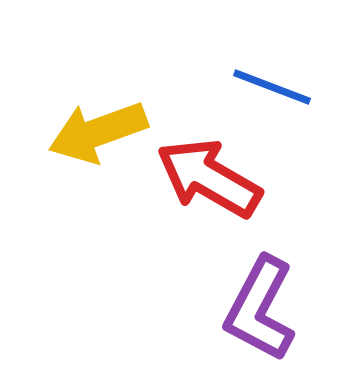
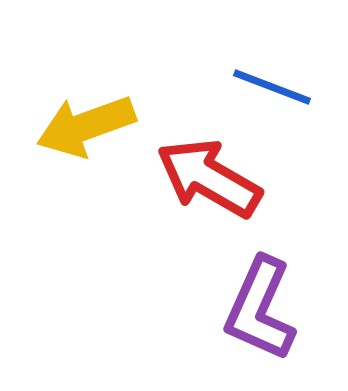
yellow arrow: moved 12 px left, 6 px up
purple L-shape: rotated 4 degrees counterclockwise
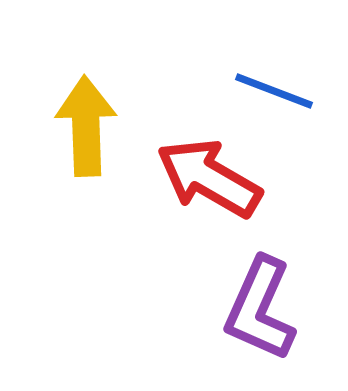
blue line: moved 2 px right, 4 px down
yellow arrow: rotated 108 degrees clockwise
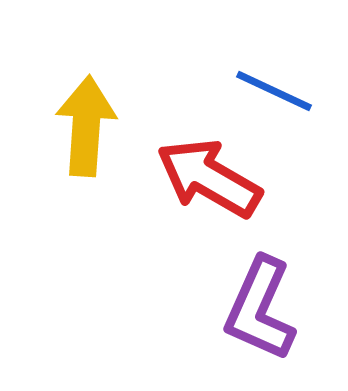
blue line: rotated 4 degrees clockwise
yellow arrow: rotated 6 degrees clockwise
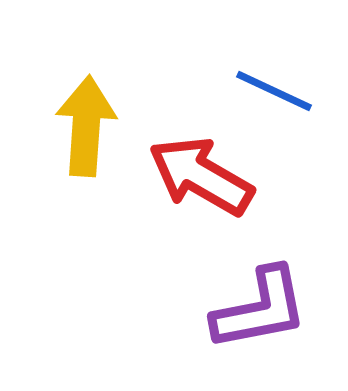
red arrow: moved 8 px left, 2 px up
purple L-shape: rotated 125 degrees counterclockwise
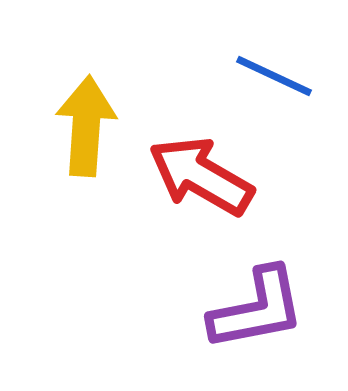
blue line: moved 15 px up
purple L-shape: moved 3 px left
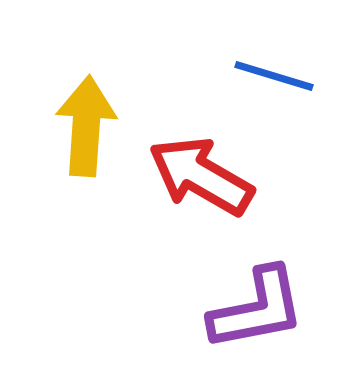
blue line: rotated 8 degrees counterclockwise
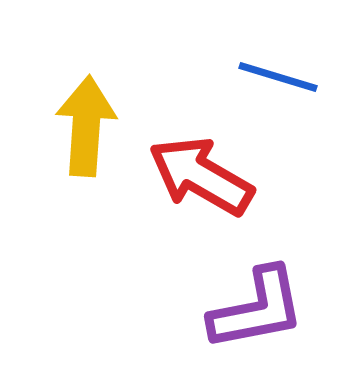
blue line: moved 4 px right, 1 px down
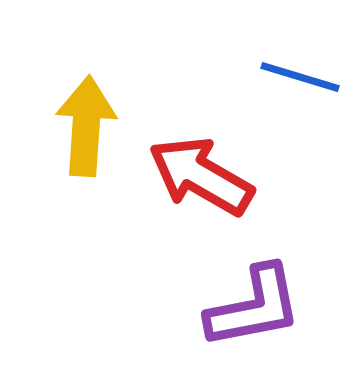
blue line: moved 22 px right
purple L-shape: moved 3 px left, 2 px up
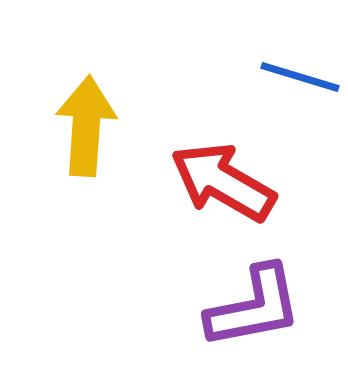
red arrow: moved 22 px right, 6 px down
